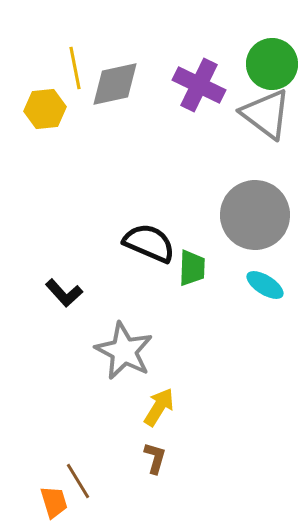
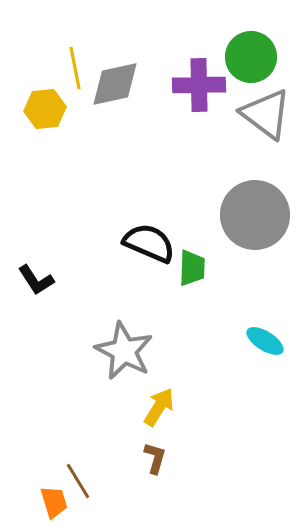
green circle: moved 21 px left, 7 px up
purple cross: rotated 27 degrees counterclockwise
cyan ellipse: moved 56 px down
black L-shape: moved 28 px left, 13 px up; rotated 9 degrees clockwise
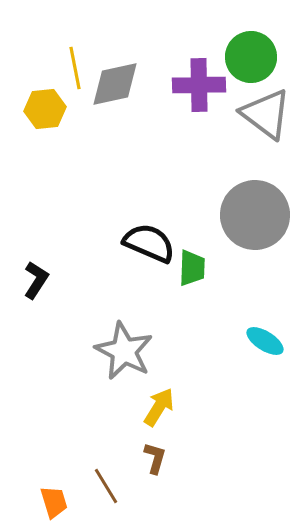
black L-shape: rotated 114 degrees counterclockwise
brown line: moved 28 px right, 5 px down
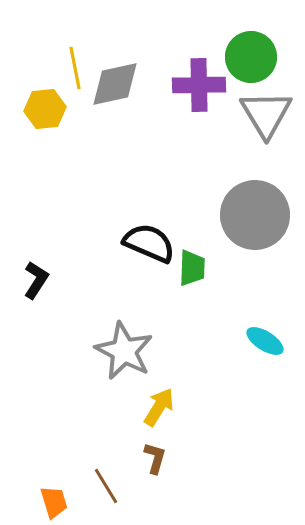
gray triangle: rotated 22 degrees clockwise
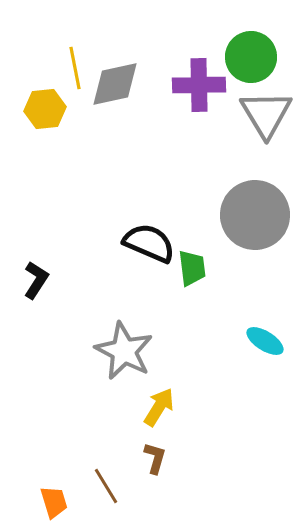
green trapezoid: rotated 9 degrees counterclockwise
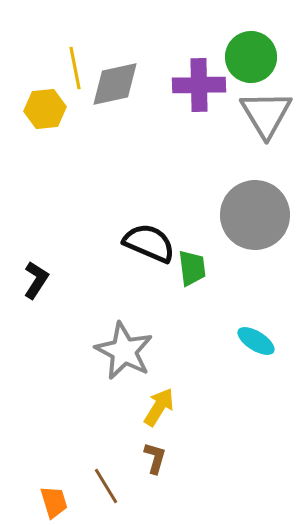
cyan ellipse: moved 9 px left
